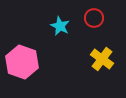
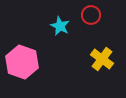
red circle: moved 3 px left, 3 px up
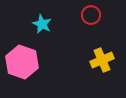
cyan star: moved 18 px left, 2 px up
yellow cross: moved 1 px down; rotated 30 degrees clockwise
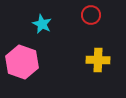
yellow cross: moved 4 px left; rotated 25 degrees clockwise
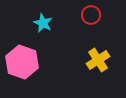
cyan star: moved 1 px right, 1 px up
yellow cross: rotated 35 degrees counterclockwise
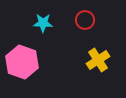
red circle: moved 6 px left, 5 px down
cyan star: rotated 24 degrees counterclockwise
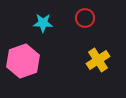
red circle: moved 2 px up
pink hexagon: moved 1 px right, 1 px up; rotated 20 degrees clockwise
